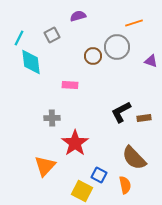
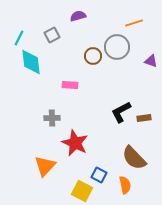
red star: rotated 12 degrees counterclockwise
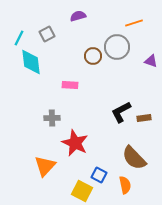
gray square: moved 5 px left, 1 px up
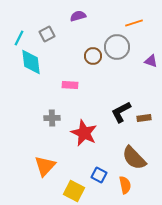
red star: moved 9 px right, 10 px up
yellow square: moved 8 px left
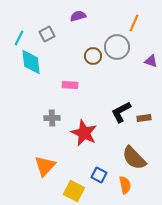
orange line: rotated 48 degrees counterclockwise
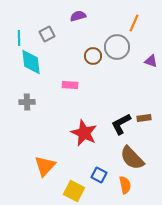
cyan line: rotated 28 degrees counterclockwise
black L-shape: moved 12 px down
gray cross: moved 25 px left, 16 px up
brown semicircle: moved 2 px left
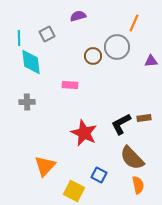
purple triangle: rotated 24 degrees counterclockwise
orange semicircle: moved 13 px right
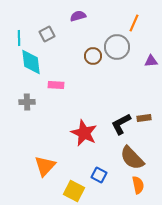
pink rectangle: moved 14 px left
